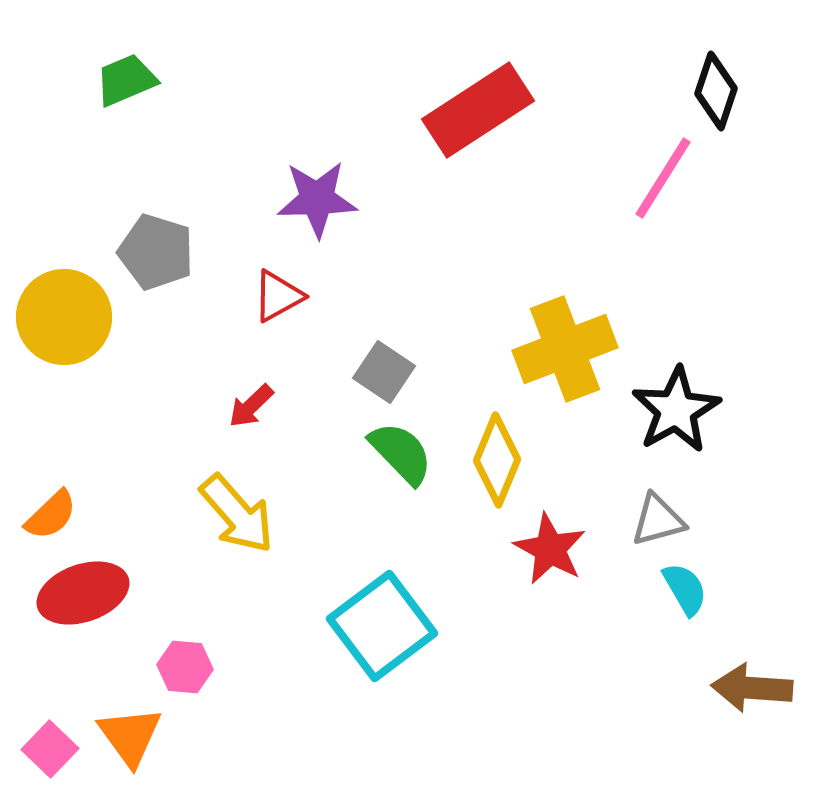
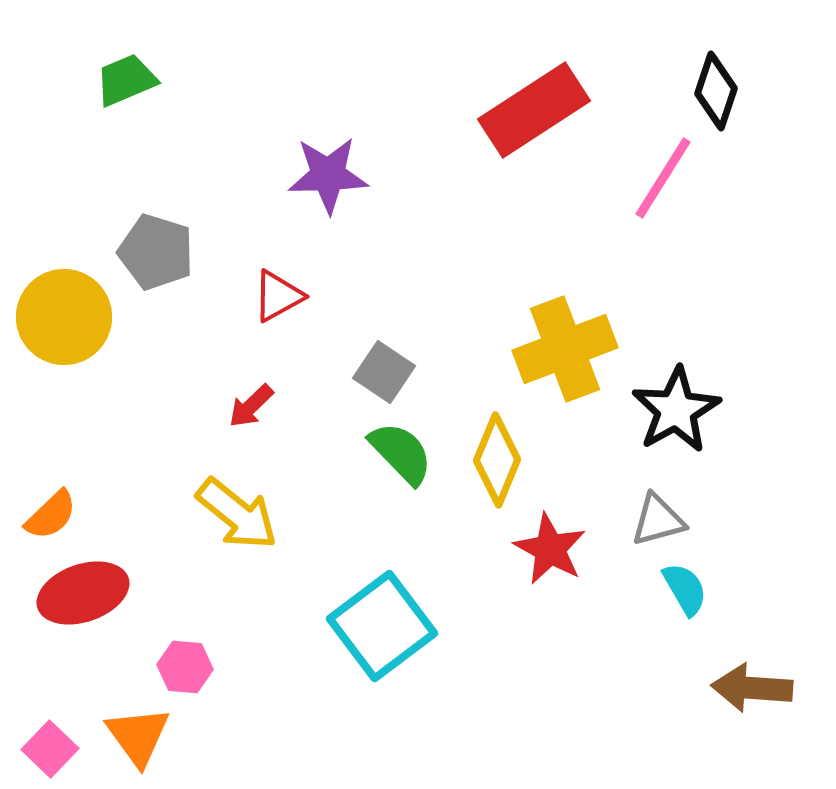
red rectangle: moved 56 px right
purple star: moved 11 px right, 24 px up
yellow arrow: rotated 10 degrees counterclockwise
orange triangle: moved 8 px right
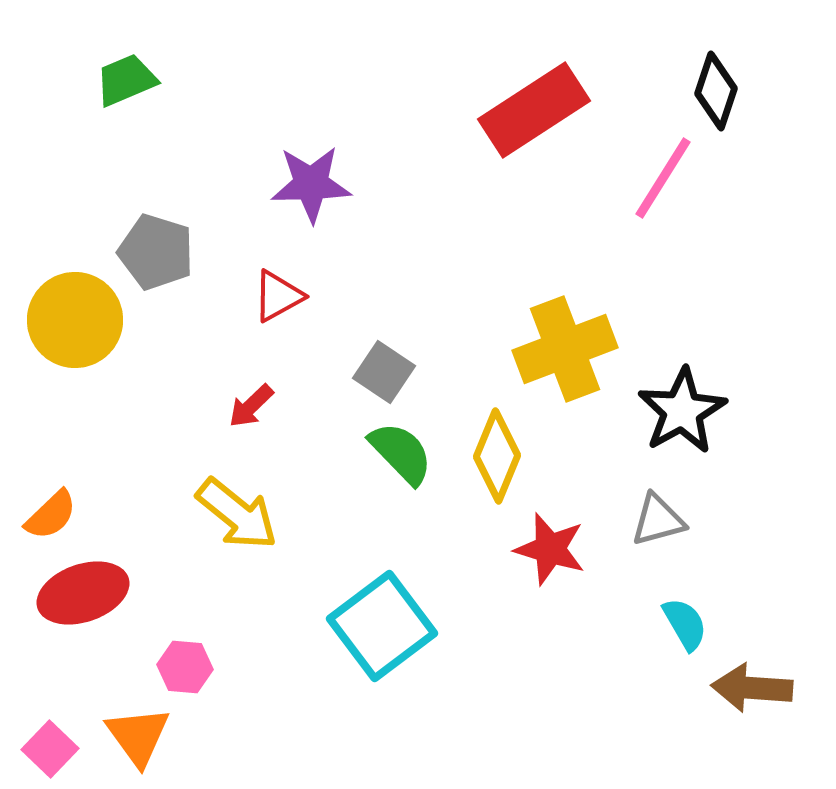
purple star: moved 17 px left, 9 px down
yellow circle: moved 11 px right, 3 px down
black star: moved 6 px right, 1 px down
yellow diamond: moved 4 px up
red star: rotated 12 degrees counterclockwise
cyan semicircle: moved 35 px down
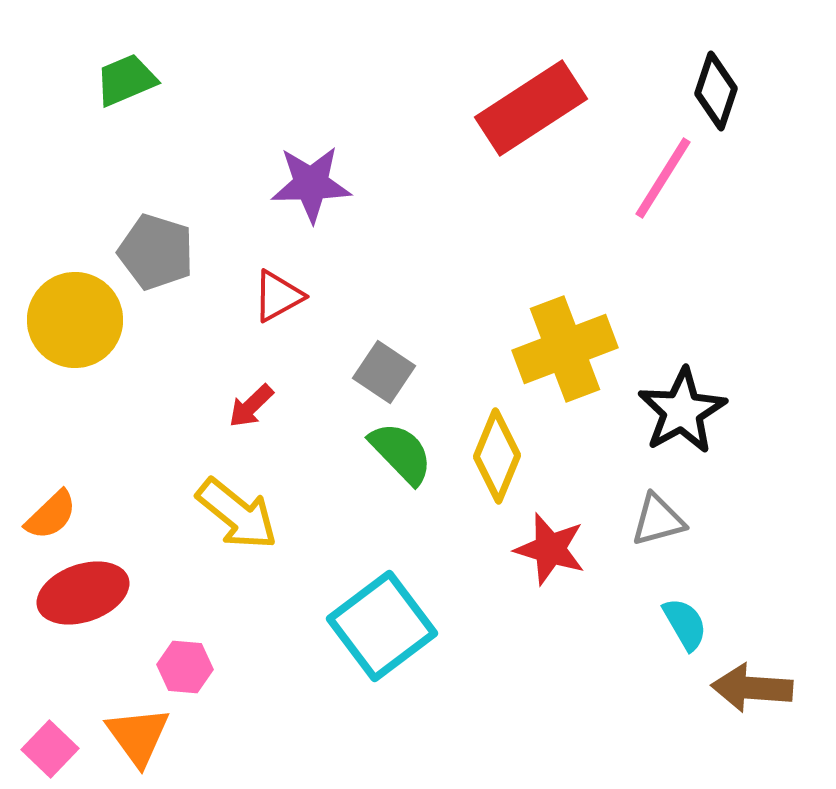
red rectangle: moved 3 px left, 2 px up
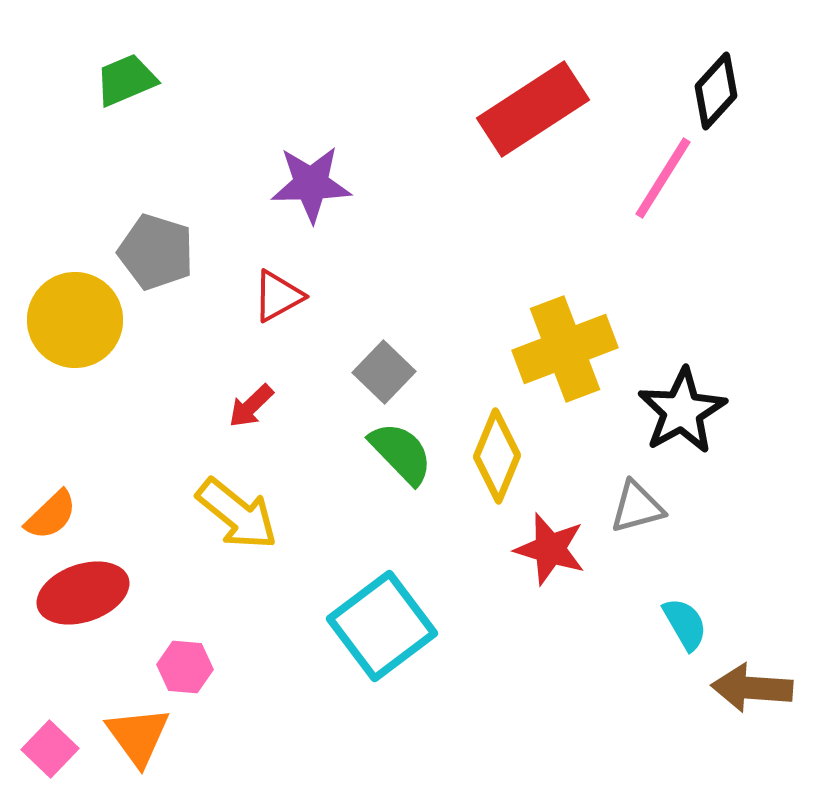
black diamond: rotated 24 degrees clockwise
red rectangle: moved 2 px right, 1 px down
gray square: rotated 10 degrees clockwise
gray triangle: moved 21 px left, 13 px up
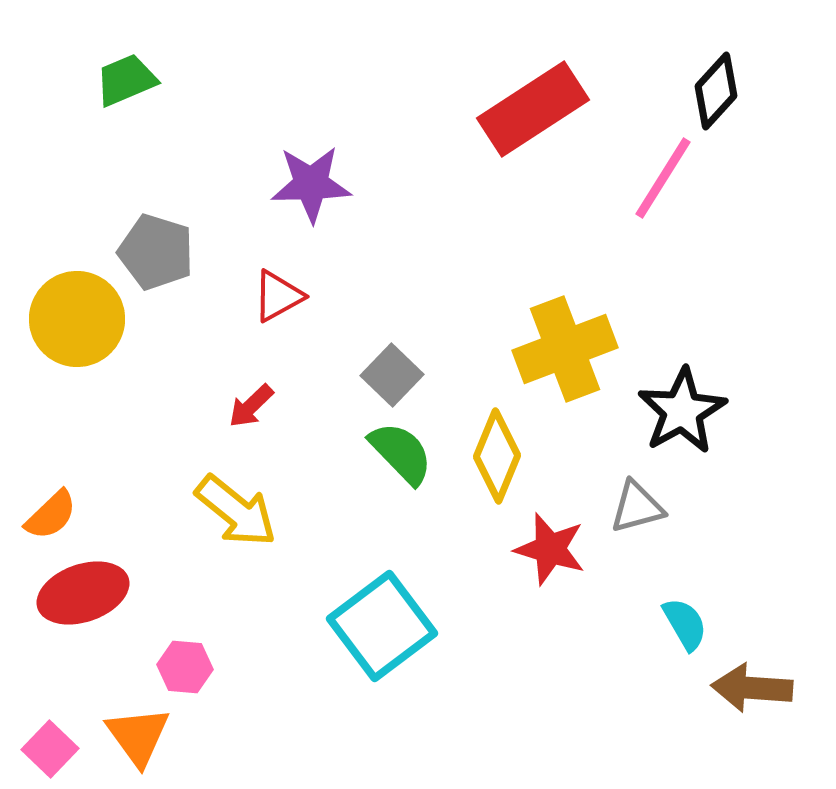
yellow circle: moved 2 px right, 1 px up
gray square: moved 8 px right, 3 px down
yellow arrow: moved 1 px left, 3 px up
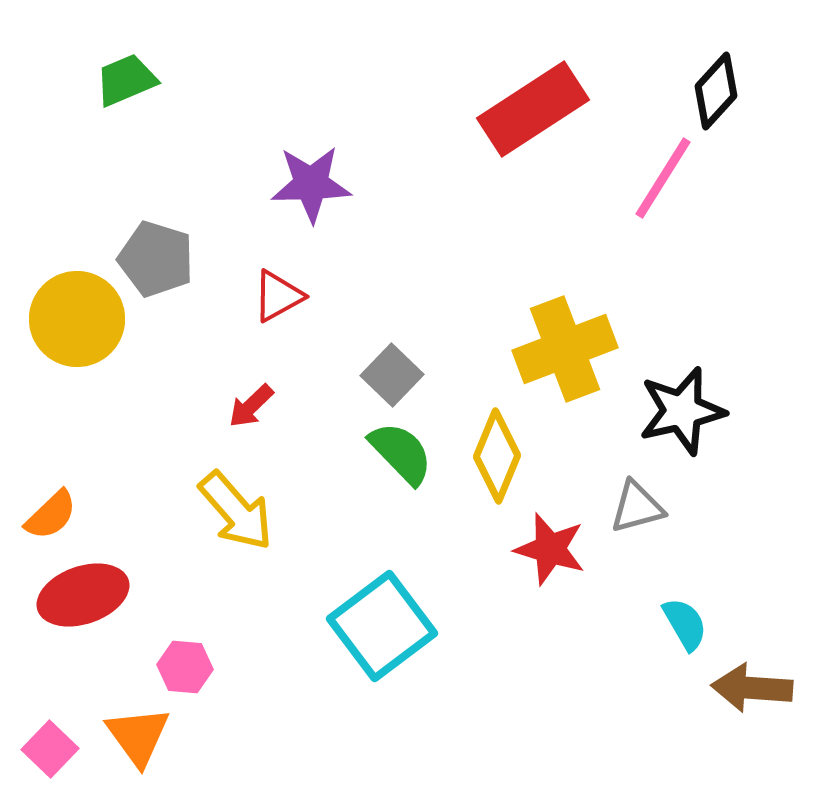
gray pentagon: moved 7 px down
black star: rotated 16 degrees clockwise
yellow arrow: rotated 10 degrees clockwise
red ellipse: moved 2 px down
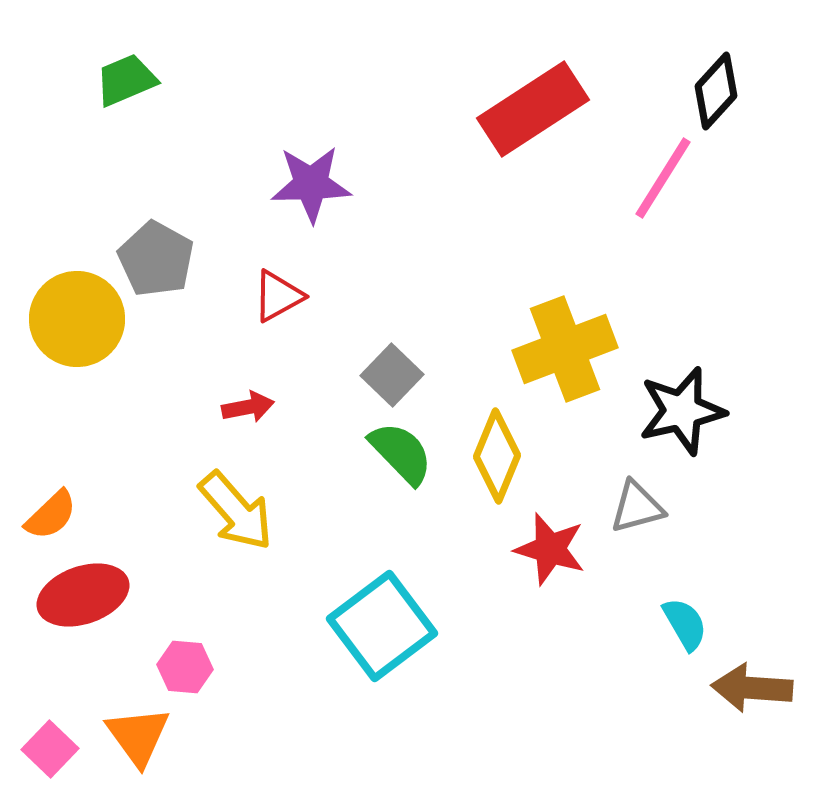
gray pentagon: rotated 12 degrees clockwise
red arrow: moved 3 px left, 1 px down; rotated 147 degrees counterclockwise
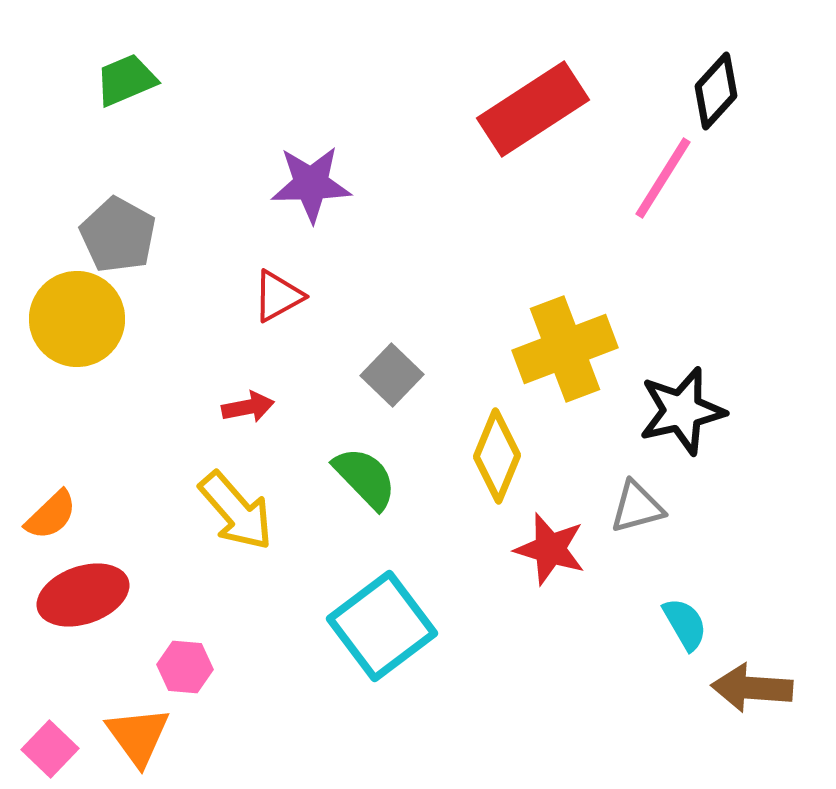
gray pentagon: moved 38 px left, 24 px up
green semicircle: moved 36 px left, 25 px down
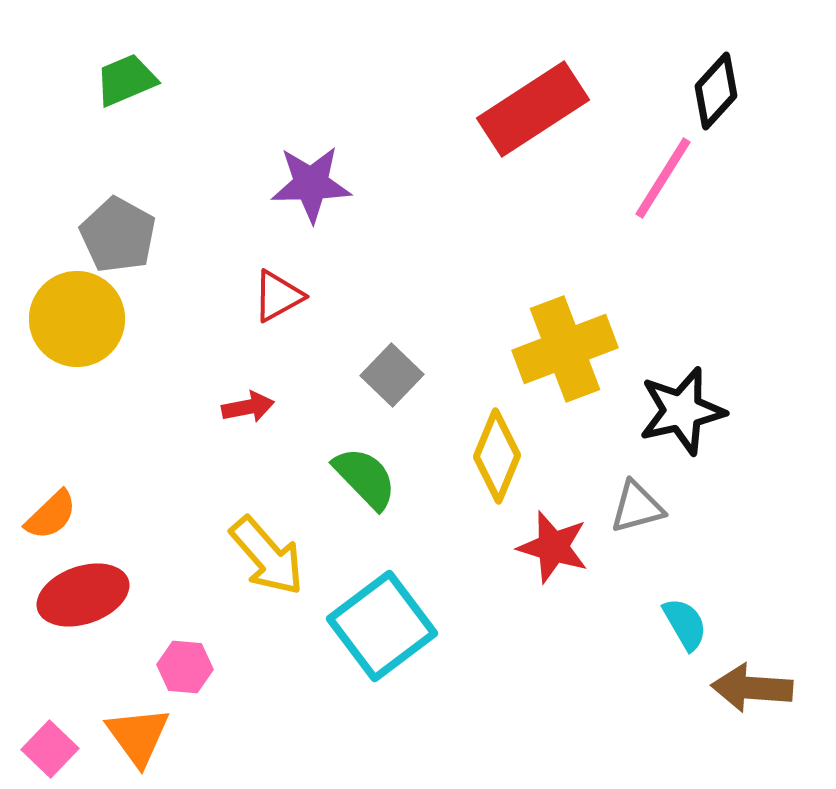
yellow arrow: moved 31 px right, 45 px down
red star: moved 3 px right, 2 px up
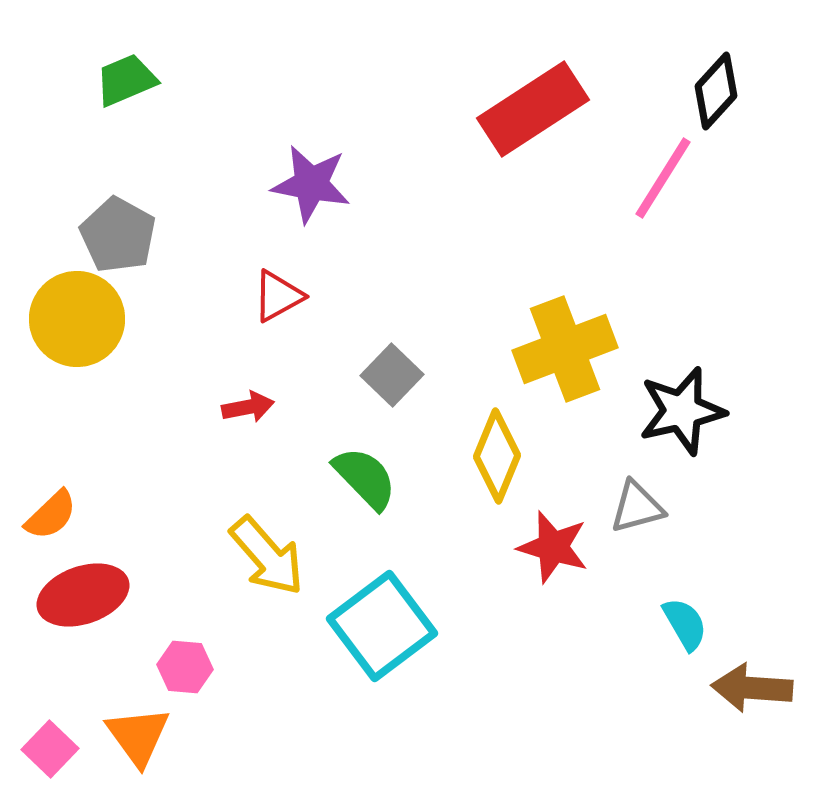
purple star: rotated 12 degrees clockwise
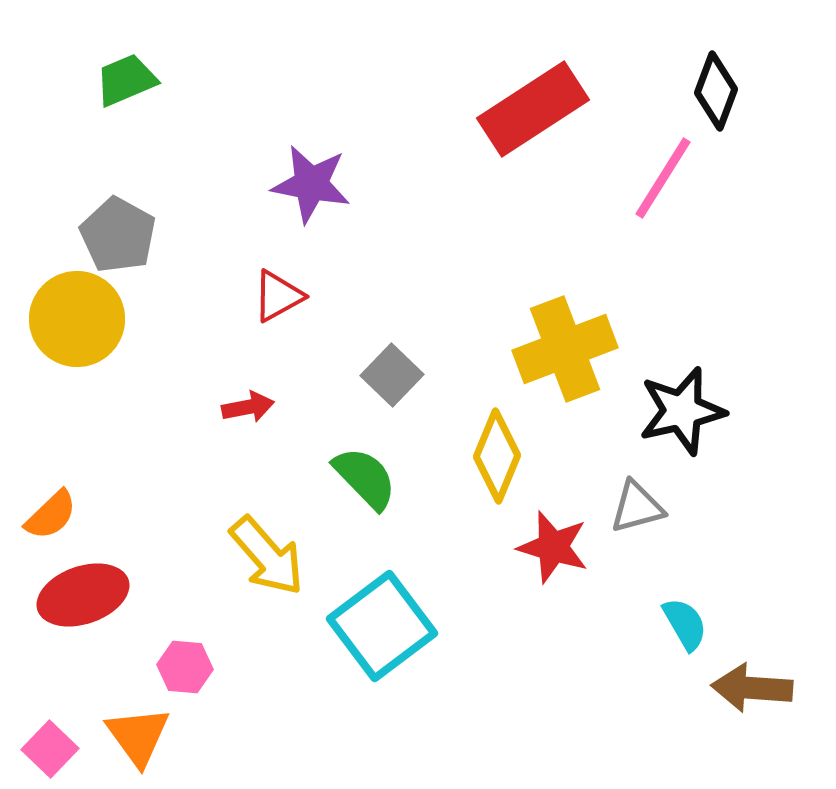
black diamond: rotated 22 degrees counterclockwise
